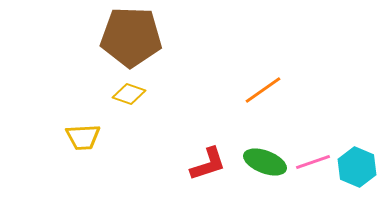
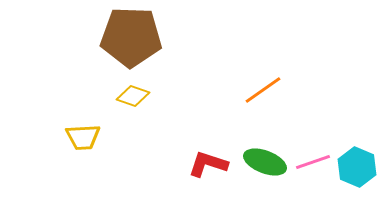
yellow diamond: moved 4 px right, 2 px down
red L-shape: rotated 144 degrees counterclockwise
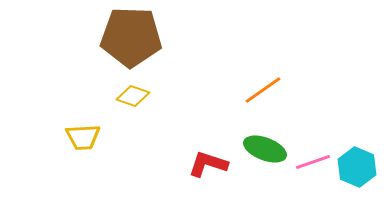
green ellipse: moved 13 px up
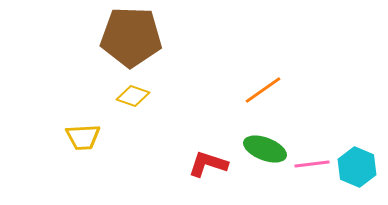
pink line: moved 1 px left, 2 px down; rotated 12 degrees clockwise
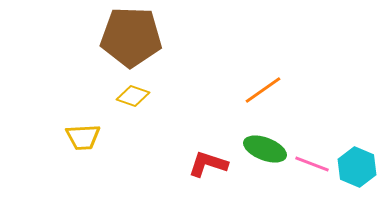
pink line: rotated 28 degrees clockwise
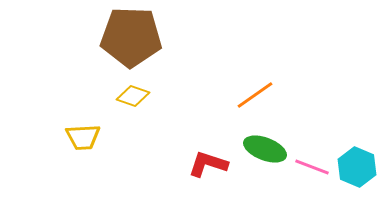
orange line: moved 8 px left, 5 px down
pink line: moved 3 px down
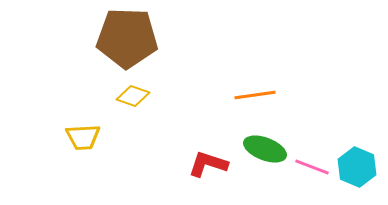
brown pentagon: moved 4 px left, 1 px down
orange line: rotated 27 degrees clockwise
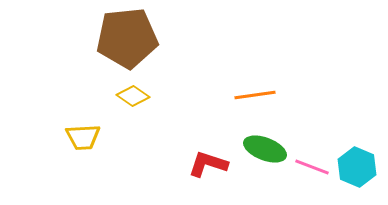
brown pentagon: rotated 8 degrees counterclockwise
yellow diamond: rotated 16 degrees clockwise
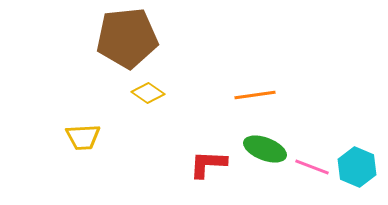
yellow diamond: moved 15 px right, 3 px up
red L-shape: rotated 15 degrees counterclockwise
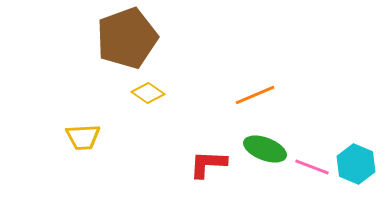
brown pentagon: rotated 14 degrees counterclockwise
orange line: rotated 15 degrees counterclockwise
cyan hexagon: moved 1 px left, 3 px up
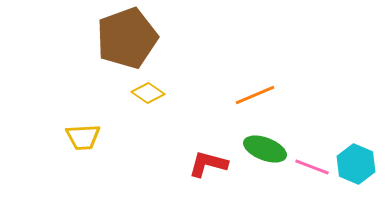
red L-shape: rotated 12 degrees clockwise
